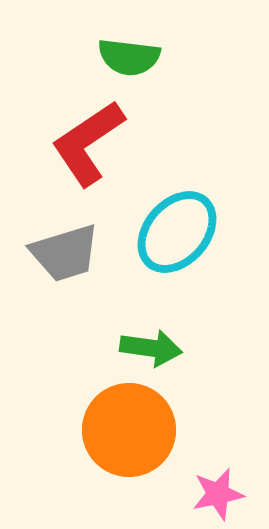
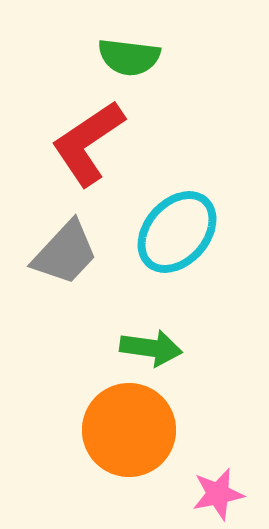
gray trapezoid: rotated 30 degrees counterclockwise
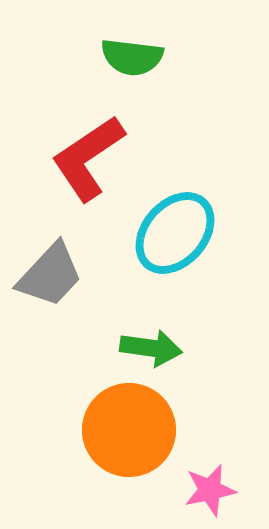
green semicircle: moved 3 px right
red L-shape: moved 15 px down
cyan ellipse: moved 2 px left, 1 px down
gray trapezoid: moved 15 px left, 22 px down
pink star: moved 8 px left, 4 px up
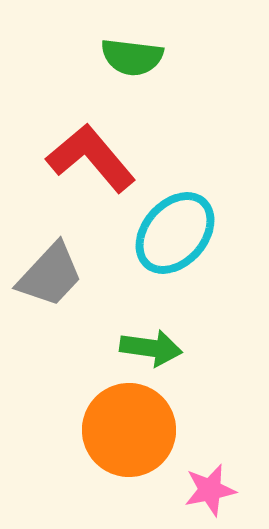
red L-shape: moved 3 px right; rotated 84 degrees clockwise
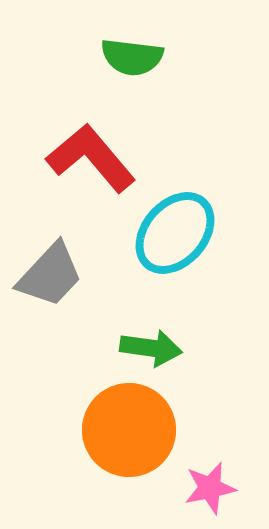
pink star: moved 2 px up
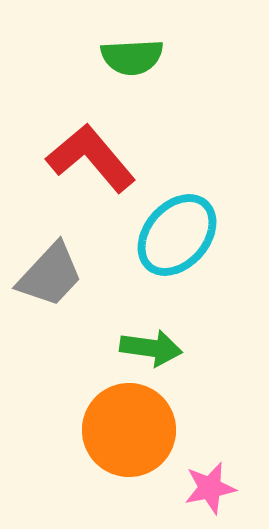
green semicircle: rotated 10 degrees counterclockwise
cyan ellipse: moved 2 px right, 2 px down
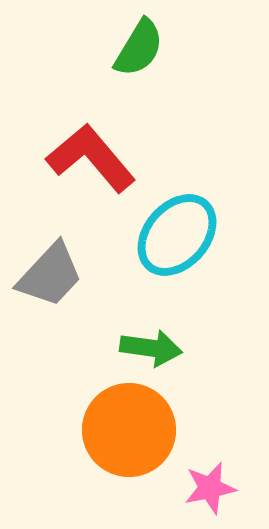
green semicircle: moved 7 px right, 9 px up; rotated 56 degrees counterclockwise
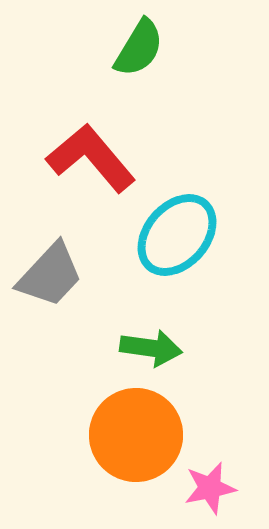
orange circle: moved 7 px right, 5 px down
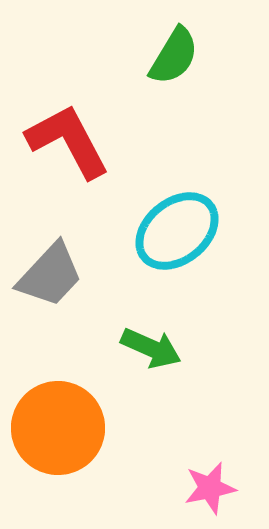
green semicircle: moved 35 px right, 8 px down
red L-shape: moved 23 px left, 17 px up; rotated 12 degrees clockwise
cyan ellipse: moved 4 px up; rotated 10 degrees clockwise
green arrow: rotated 16 degrees clockwise
orange circle: moved 78 px left, 7 px up
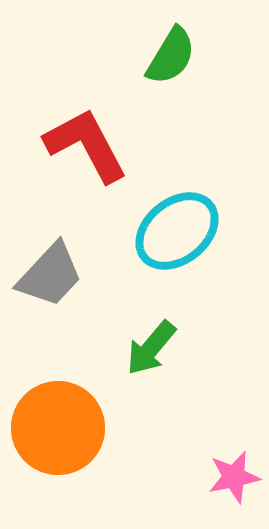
green semicircle: moved 3 px left
red L-shape: moved 18 px right, 4 px down
green arrow: rotated 106 degrees clockwise
pink star: moved 24 px right, 11 px up
